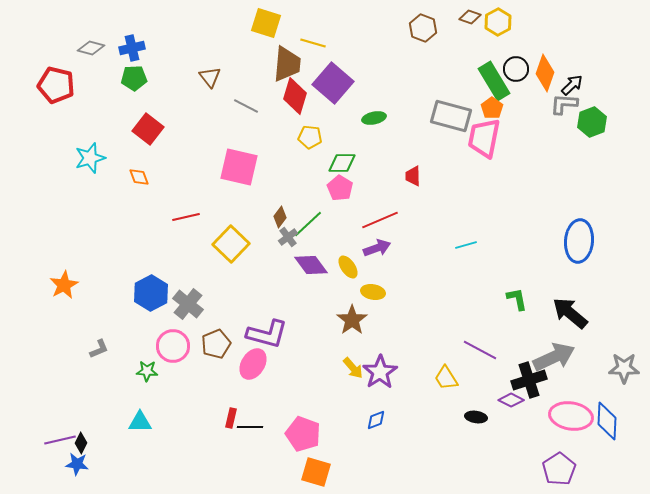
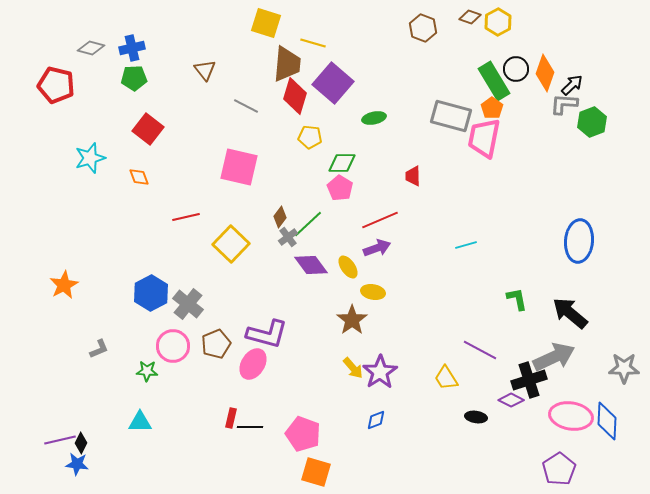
brown triangle at (210, 77): moved 5 px left, 7 px up
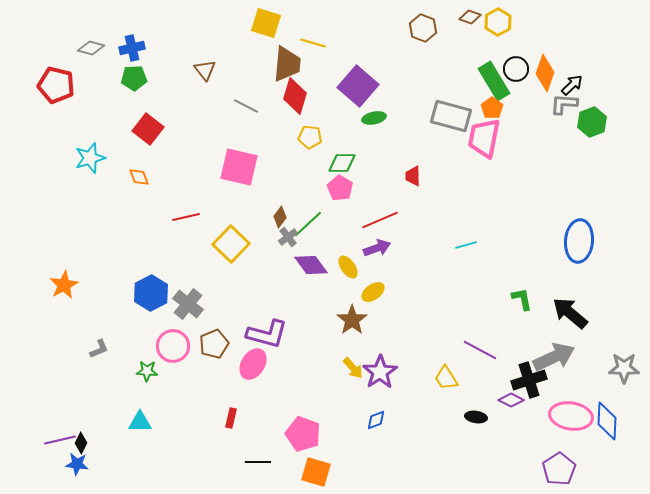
purple square at (333, 83): moved 25 px right, 3 px down
yellow ellipse at (373, 292): rotated 45 degrees counterclockwise
green L-shape at (517, 299): moved 5 px right
brown pentagon at (216, 344): moved 2 px left
black line at (250, 427): moved 8 px right, 35 px down
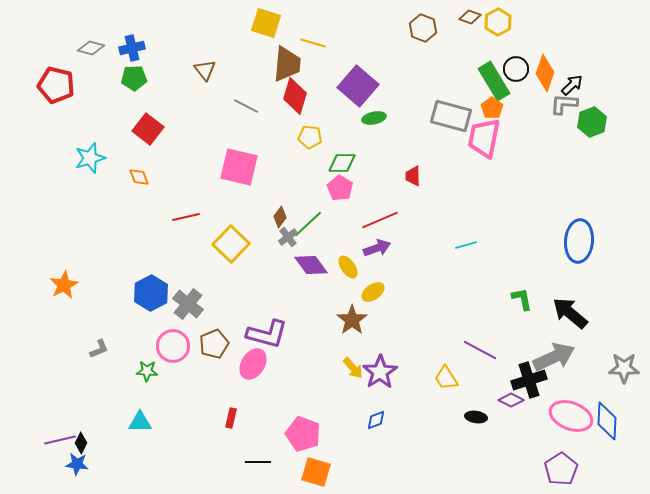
pink ellipse at (571, 416): rotated 12 degrees clockwise
purple pentagon at (559, 469): moved 2 px right
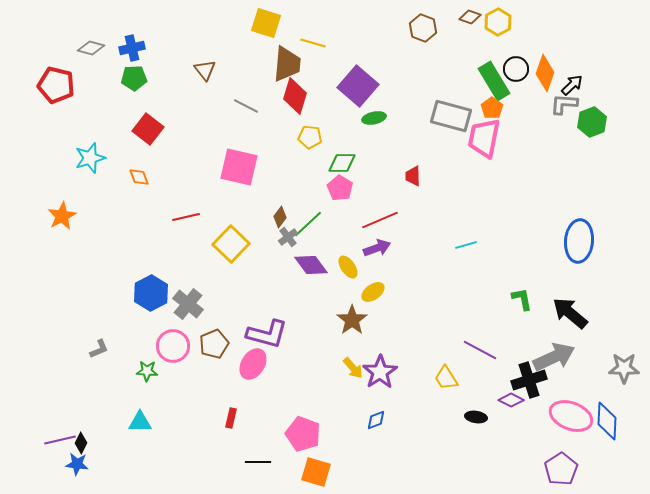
orange star at (64, 285): moved 2 px left, 69 px up
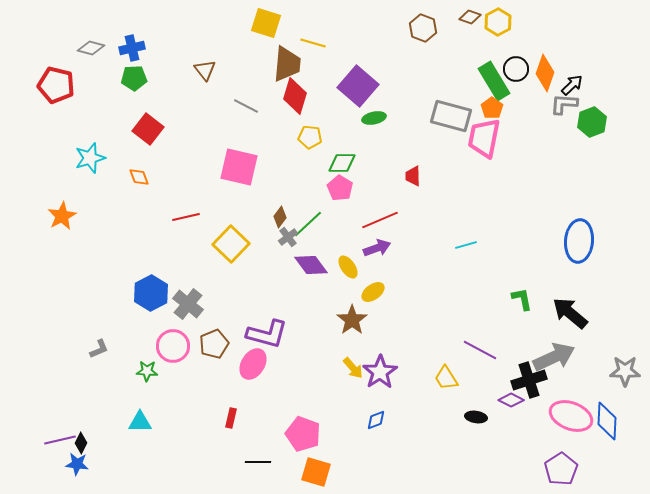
gray star at (624, 368): moved 1 px right, 3 px down
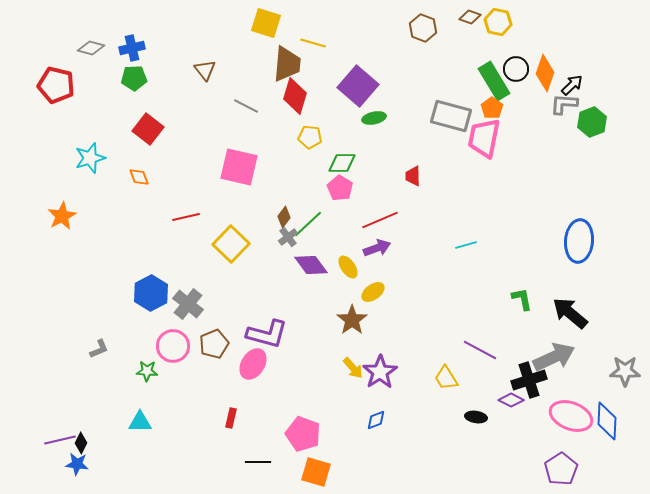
yellow hexagon at (498, 22): rotated 20 degrees counterclockwise
brown diamond at (280, 217): moved 4 px right
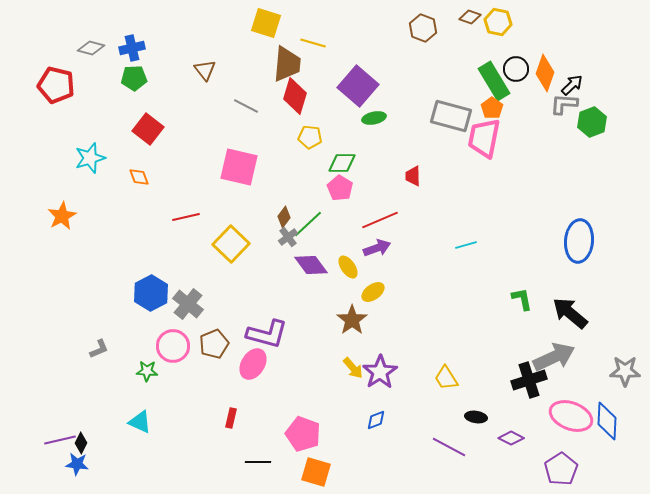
purple line at (480, 350): moved 31 px left, 97 px down
purple diamond at (511, 400): moved 38 px down
cyan triangle at (140, 422): rotated 25 degrees clockwise
